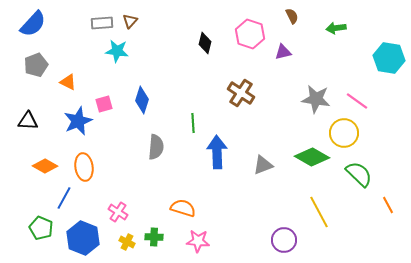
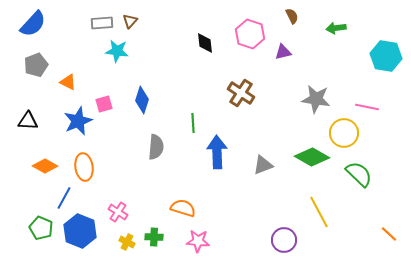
black diamond: rotated 20 degrees counterclockwise
cyan hexagon: moved 3 px left, 2 px up
pink line: moved 10 px right, 6 px down; rotated 25 degrees counterclockwise
orange line: moved 1 px right, 29 px down; rotated 18 degrees counterclockwise
blue hexagon: moved 3 px left, 7 px up
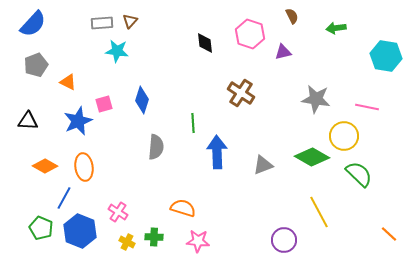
yellow circle: moved 3 px down
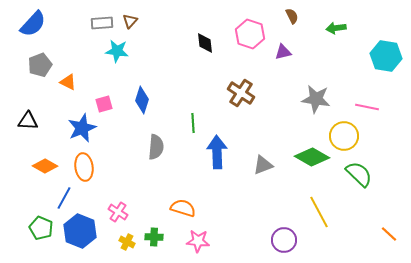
gray pentagon: moved 4 px right
blue star: moved 4 px right, 7 px down
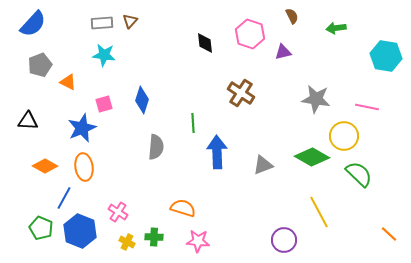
cyan star: moved 13 px left, 4 px down
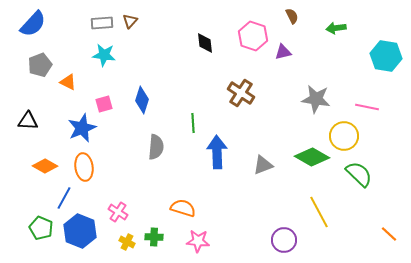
pink hexagon: moved 3 px right, 2 px down
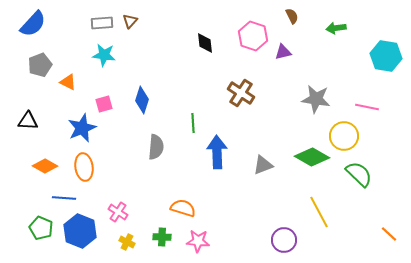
blue line: rotated 65 degrees clockwise
green cross: moved 8 px right
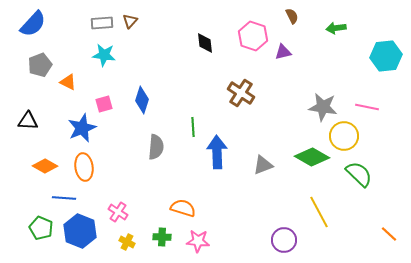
cyan hexagon: rotated 16 degrees counterclockwise
gray star: moved 7 px right, 8 px down
green line: moved 4 px down
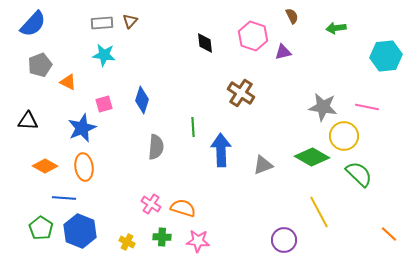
blue arrow: moved 4 px right, 2 px up
pink cross: moved 33 px right, 8 px up
green pentagon: rotated 10 degrees clockwise
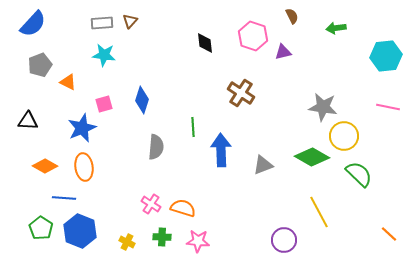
pink line: moved 21 px right
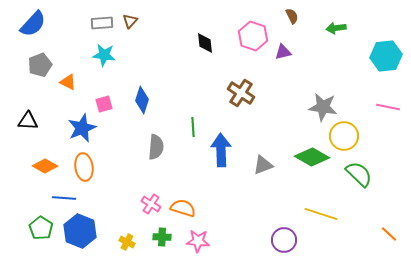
yellow line: moved 2 px right, 2 px down; rotated 44 degrees counterclockwise
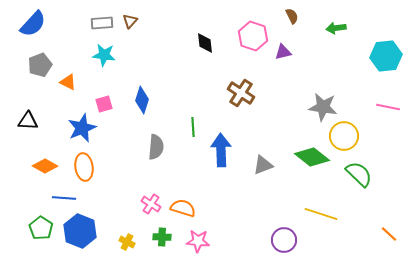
green diamond: rotated 8 degrees clockwise
